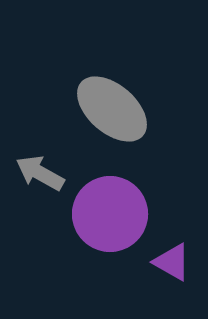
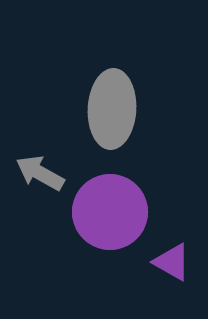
gray ellipse: rotated 52 degrees clockwise
purple circle: moved 2 px up
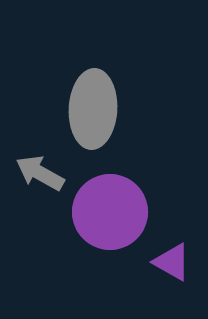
gray ellipse: moved 19 px left
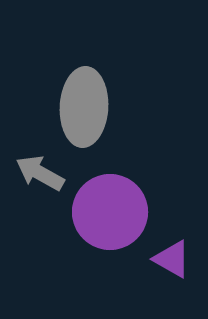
gray ellipse: moved 9 px left, 2 px up
purple triangle: moved 3 px up
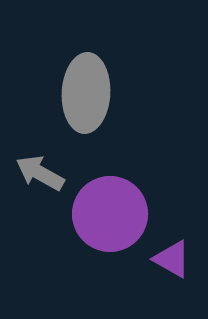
gray ellipse: moved 2 px right, 14 px up
purple circle: moved 2 px down
